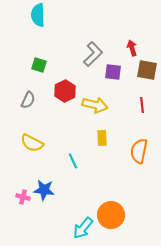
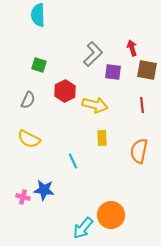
yellow semicircle: moved 3 px left, 4 px up
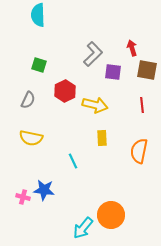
yellow semicircle: moved 2 px right, 1 px up; rotated 15 degrees counterclockwise
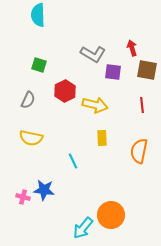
gray L-shape: rotated 75 degrees clockwise
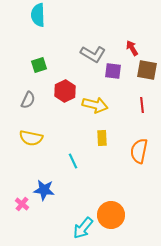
red arrow: rotated 14 degrees counterclockwise
green square: rotated 35 degrees counterclockwise
purple square: moved 1 px up
pink cross: moved 1 px left, 7 px down; rotated 24 degrees clockwise
